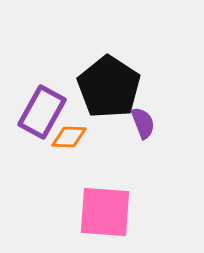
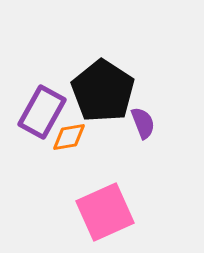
black pentagon: moved 6 px left, 4 px down
orange diamond: rotated 12 degrees counterclockwise
pink square: rotated 28 degrees counterclockwise
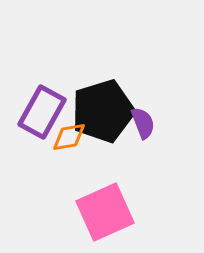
black pentagon: moved 20 px down; rotated 22 degrees clockwise
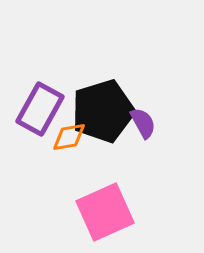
purple rectangle: moved 2 px left, 3 px up
purple semicircle: rotated 8 degrees counterclockwise
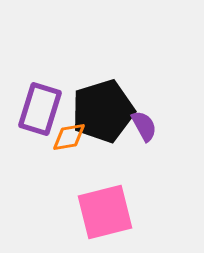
purple rectangle: rotated 12 degrees counterclockwise
purple semicircle: moved 1 px right, 3 px down
pink square: rotated 10 degrees clockwise
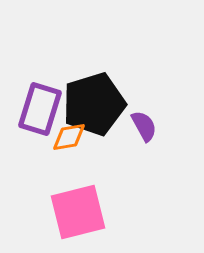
black pentagon: moved 9 px left, 7 px up
pink square: moved 27 px left
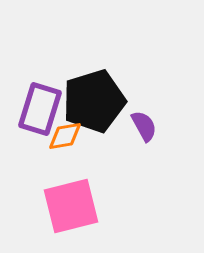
black pentagon: moved 3 px up
orange diamond: moved 4 px left, 1 px up
pink square: moved 7 px left, 6 px up
